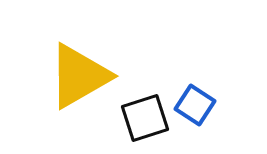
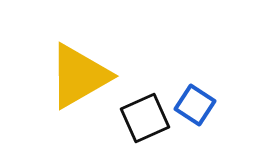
black square: rotated 6 degrees counterclockwise
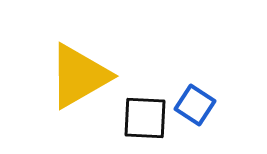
black square: rotated 27 degrees clockwise
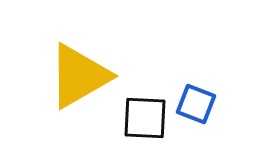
blue square: moved 1 px right, 1 px up; rotated 12 degrees counterclockwise
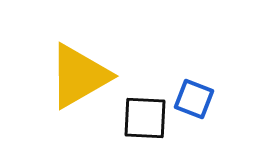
blue square: moved 2 px left, 5 px up
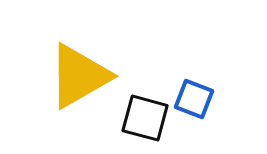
black square: rotated 12 degrees clockwise
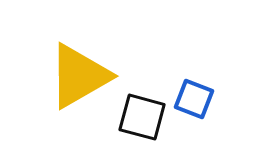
black square: moved 3 px left, 1 px up
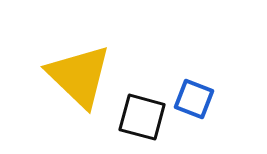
yellow triangle: rotated 46 degrees counterclockwise
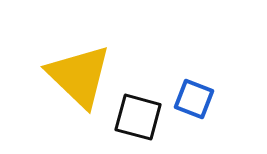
black square: moved 4 px left
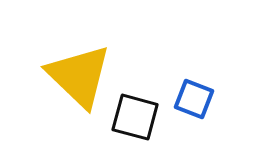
black square: moved 3 px left
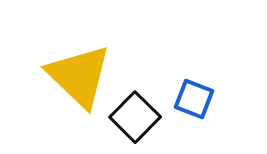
black square: rotated 30 degrees clockwise
